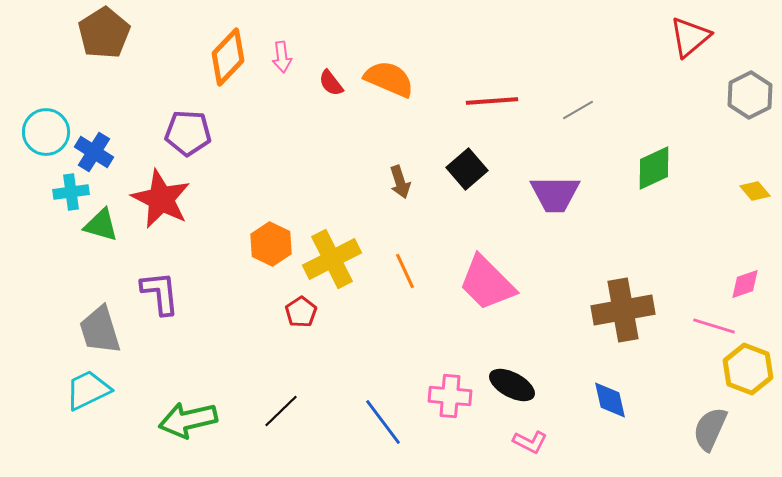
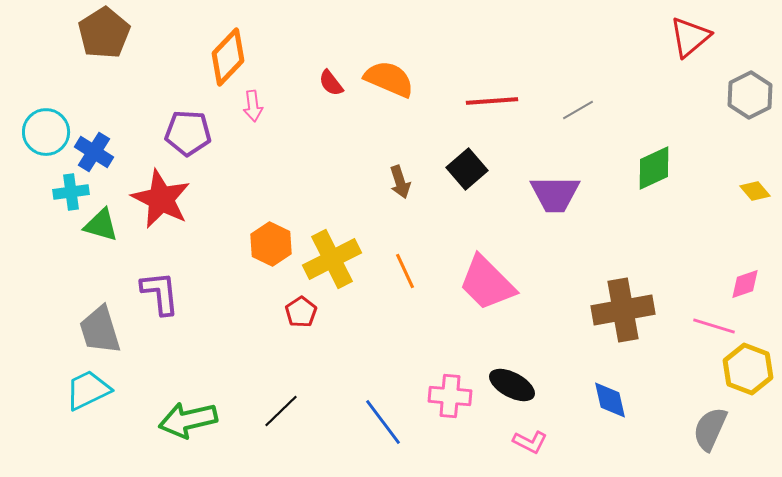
pink arrow: moved 29 px left, 49 px down
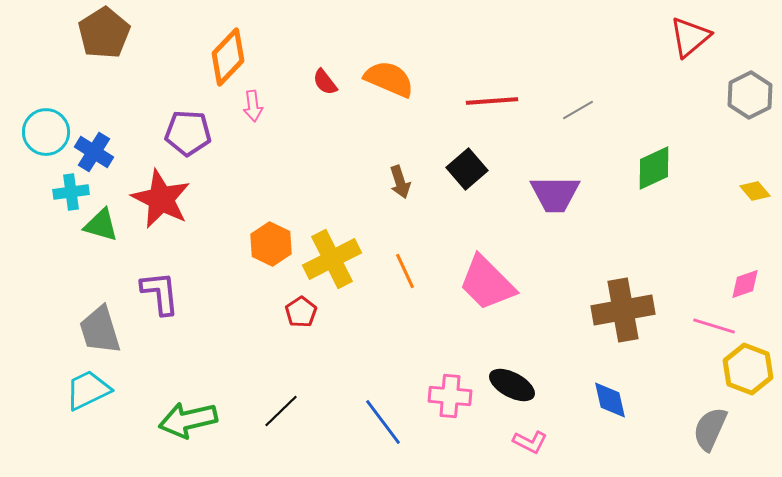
red semicircle: moved 6 px left, 1 px up
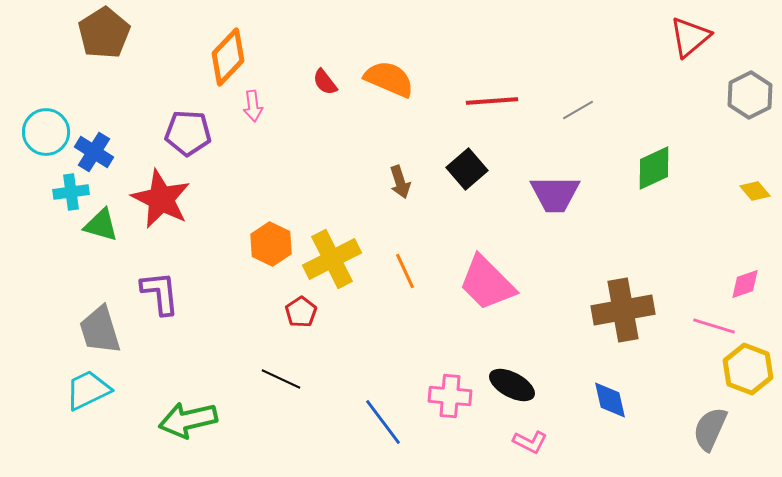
black line: moved 32 px up; rotated 69 degrees clockwise
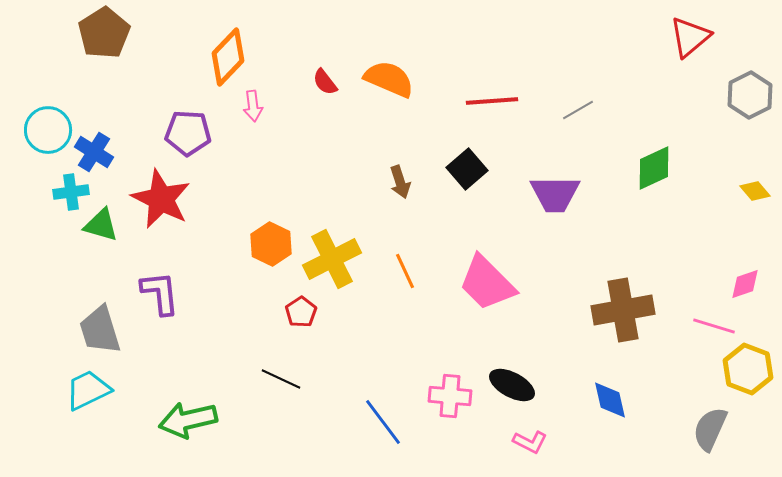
cyan circle: moved 2 px right, 2 px up
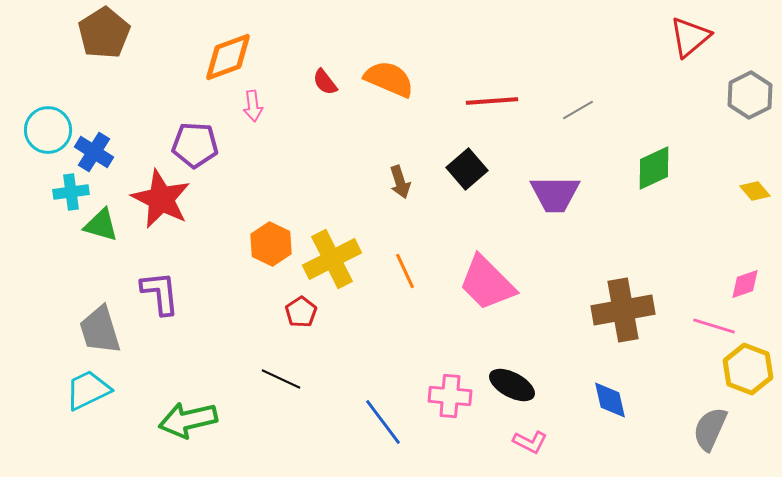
orange diamond: rotated 26 degrees clockwise
purple pentagon: moved 7 px right, 12 px down
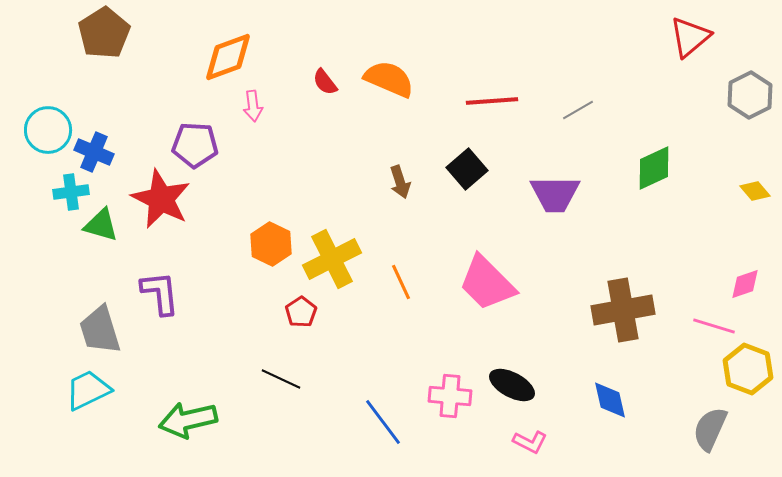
blue cross: rotated 9 degrees counterclockwise
orange line: moved 4 px left, 11 px down
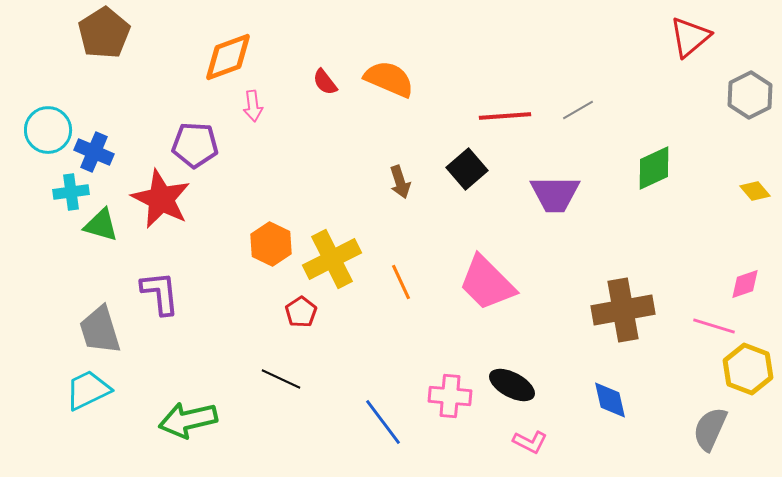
red line: moved 13 px right, 15 px down
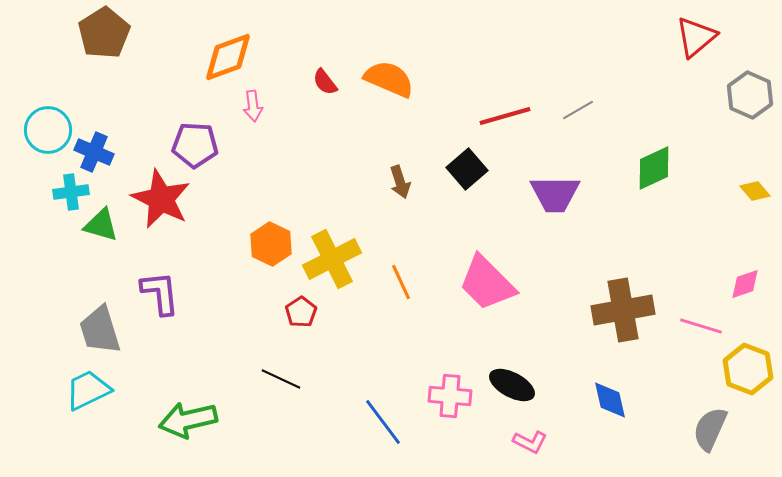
red triangle: moved 6 px right
gray hexagon: rotated 9 degrees counterclockwise
red line: rotated 12 degrees counterclockwise
pink line: moved 13 px left
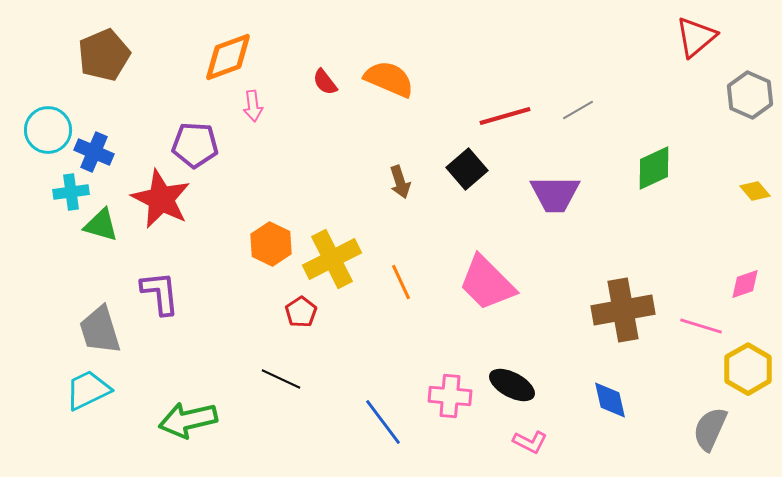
brown pentagon: moved 22 px down; rotated 9 degrees clockwise
yellow hexagon: rotated 9 degrees clockwise
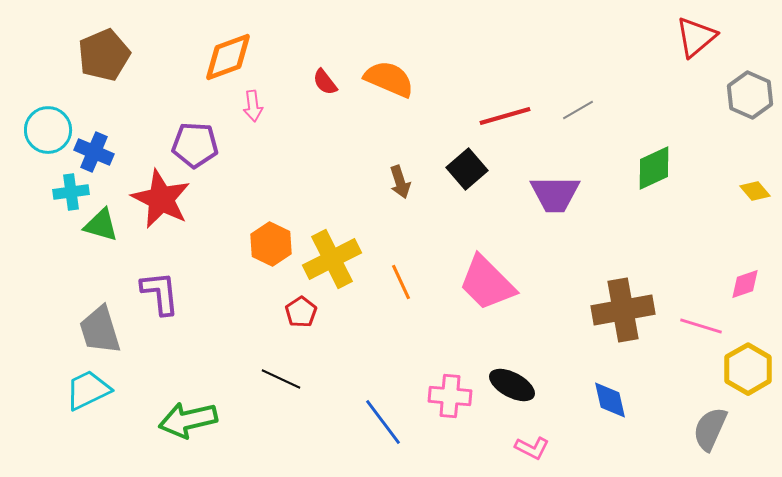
pink L-shape: moved 2 px right, 6 px down
